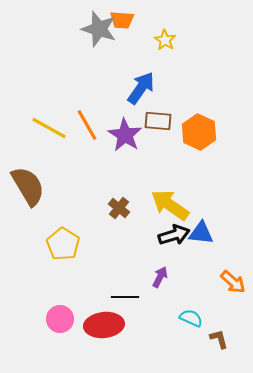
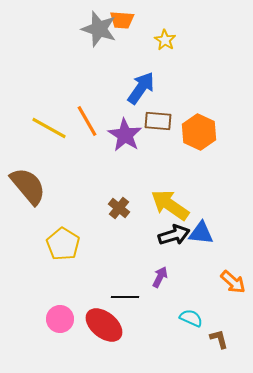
orange line: moved 4 px up
brown semicircle: rotated 9 degrees counterclockwise
red ellipse: rotated 45 degrees clockwise
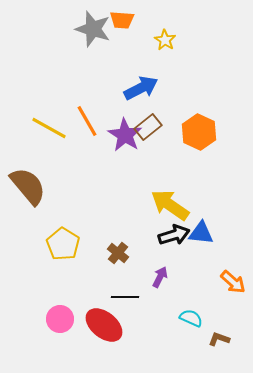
gray star: moved 6 px left
blue arrow: rotated 28 degrees clockwise
brown rectangle: moved 10 px left, 6 px down; rotated 44 degrees counterclockwise
brown cross: moved 1 px left, 45 px down
brown L-shape: rotated 55 degrees counterclockwise
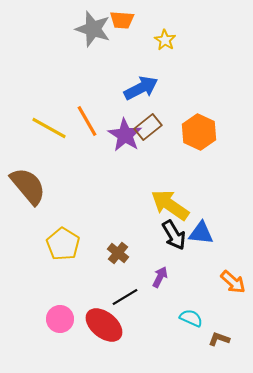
black arrow: rotated 76 degrees clockwise
black line: rotated 32 degrees counterclockwise
